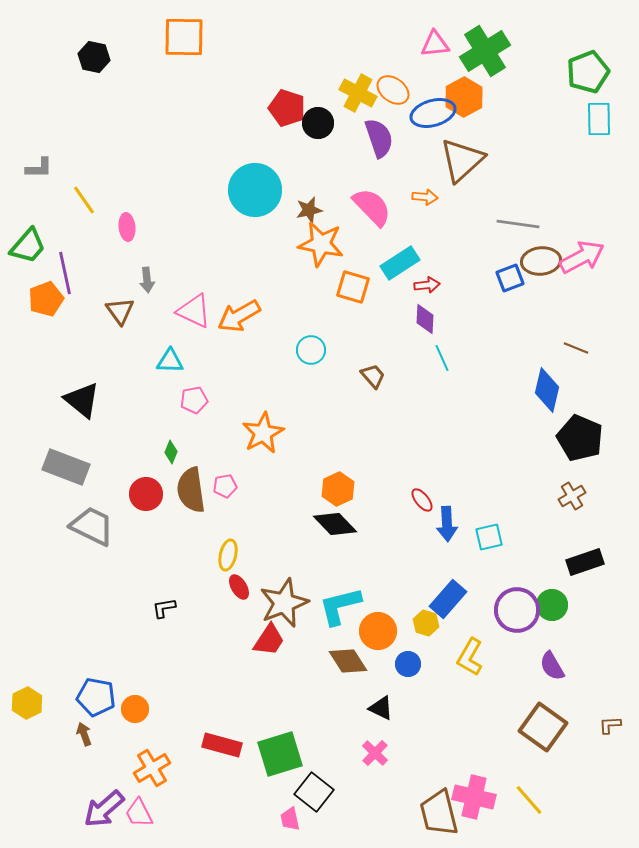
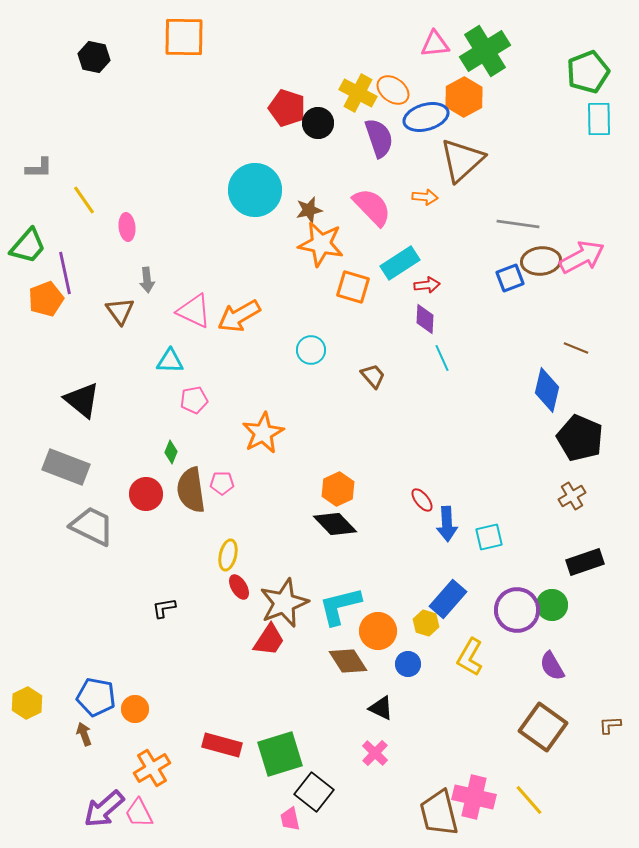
blue ellipse at (433, 113): moved 7 px left, 4 px down
pink pentagon at (225, 486): moved 3 px left, 3 px up; rotated 10 degrees clockwise
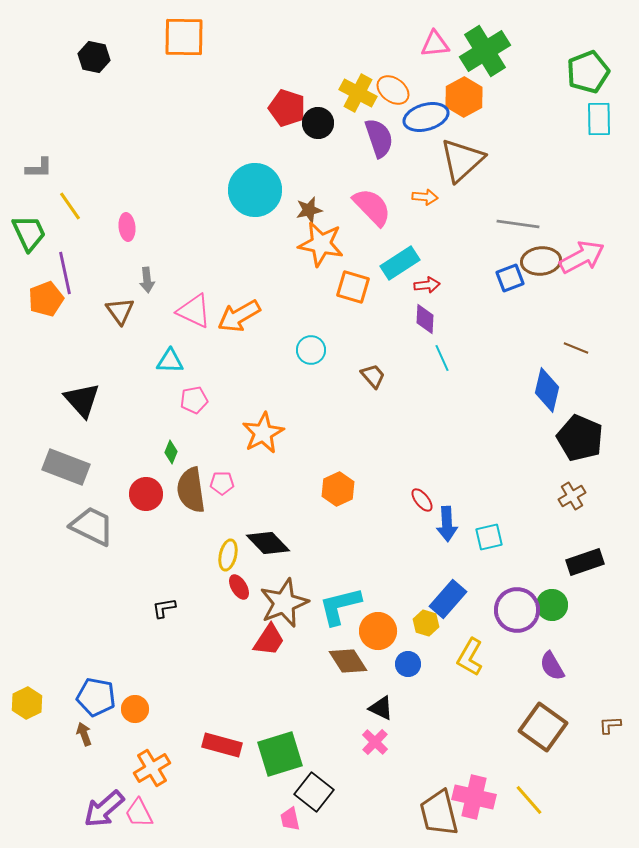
yellow line at (84, 200): moved 14 px left, 6 px down
green trapezoid at (28, 246): moved 1 px right, 13 px up; rotated 66 degrees counterclockwise
black triangle at (82, 400): rotated 9 degrees clockwise
black diamond at (335, 524): moved 67 px left, 19 px down
pink cross at (375, 753): moved 11 px up
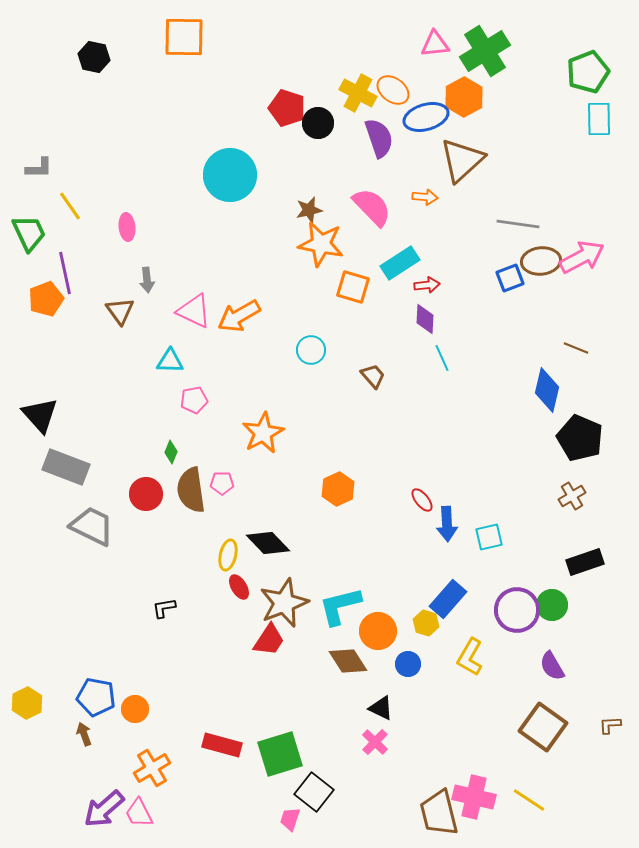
cyan circle at (255, 190): moved 25 px left, 15 px up
black triangle at (82, 400): moved 42 px left, 15 px down
yellow line at (529, 800): rotated 16 degrees counterclockwise
pink trapezoid at (290, 819): rotated 30 degrees clockwise
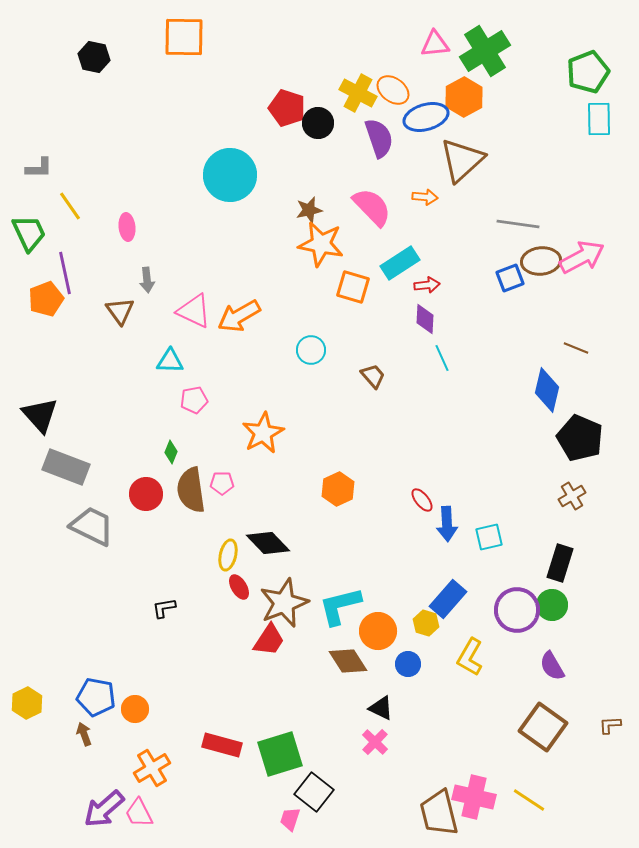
black rectangle at (585, 562): moved 25 px left, 1 px down; rotated 54 degrees counterclockwise
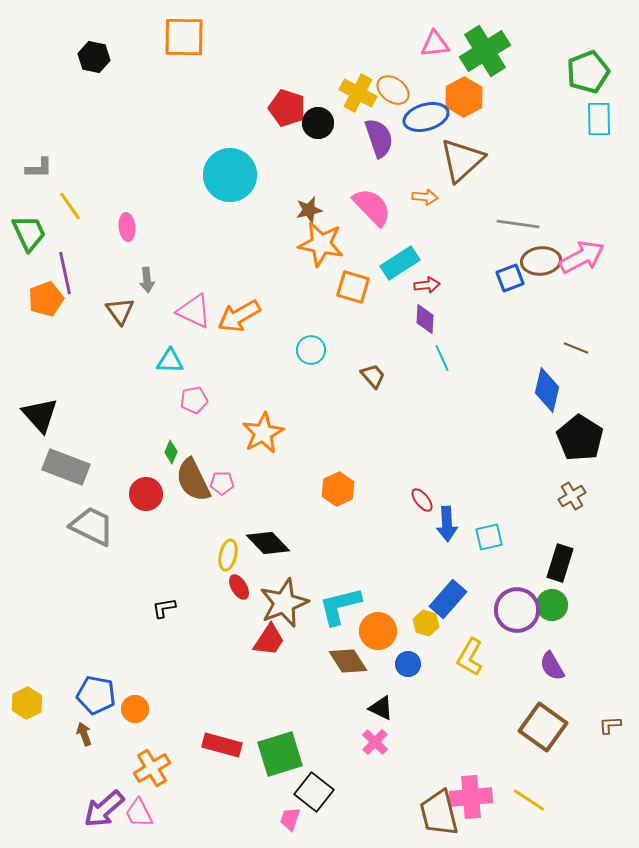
black pentagon at (580, 438): rotated 9 degrees clockwise
brown semicircle at (191, 490): moved 2 px right, 10 px up; rotated 18 degrees counterclockwise
blue pentagon at (96, 697): moved 2 px up
pink cross at (474, 797): moved 3 px left; rotated 18 degrees counterclockwise
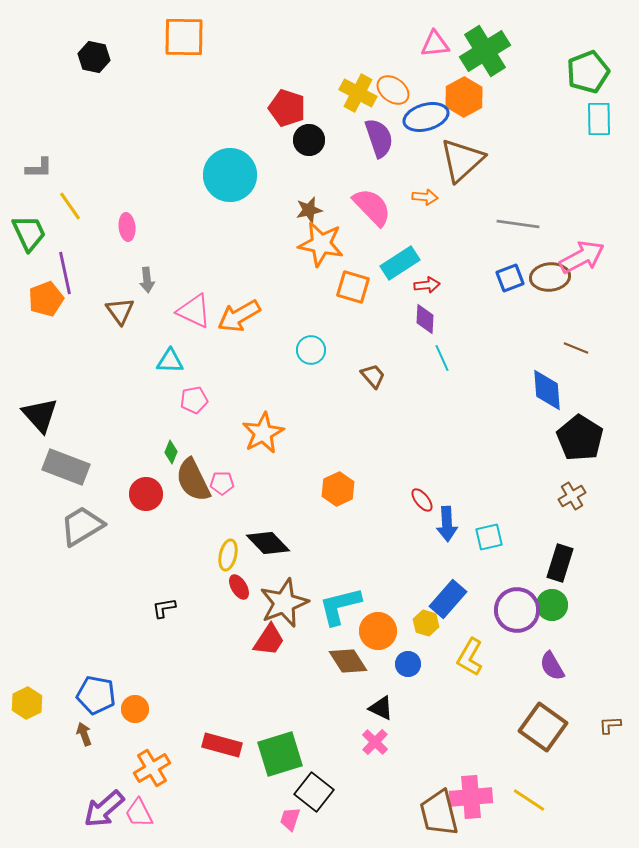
black circle at (318, 123): moved 9 px left, 17 px down
brown ellipse at (541, 261): moved 9 px right, 16 px down
blue diamond at (547, 390): rotated 18 degrees counterclockwise
gray trapezoid at (92, 526): moved 10 px left; rotated 57 degrees counterclockwise
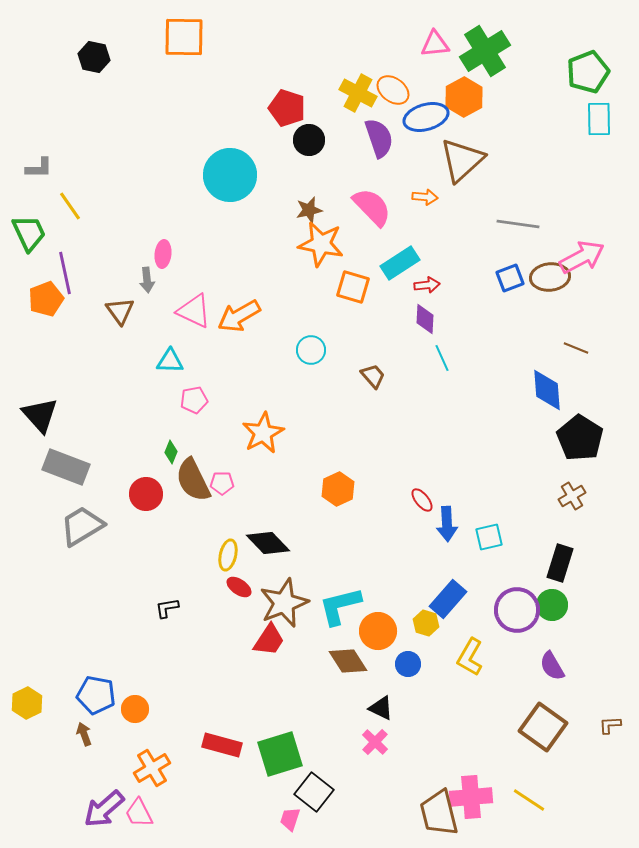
pink ellipse at (127, 227): moved 36 px right, 27 px down; rotated 12 degrees clockwise
red ellipse at (239, 587): rotated 25 degrees counterclockwise
black L-shape at (164, 608): moved 3 px right
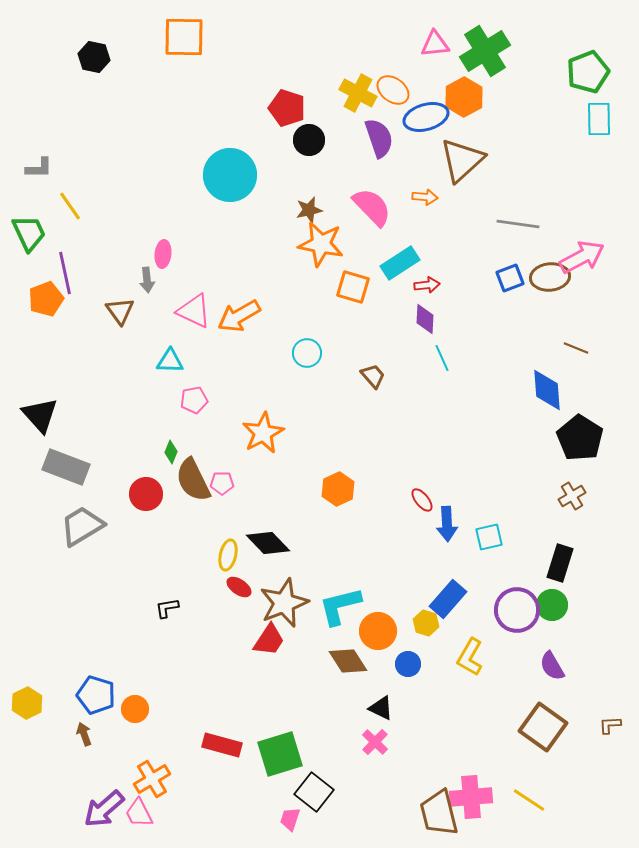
cyan circle at (311, 350): moved 4 px left, 3 px down
blue pentagon at (96, 695): rotated 6 degrees clockwise
orange cross at (152, 768): moved 11 px down
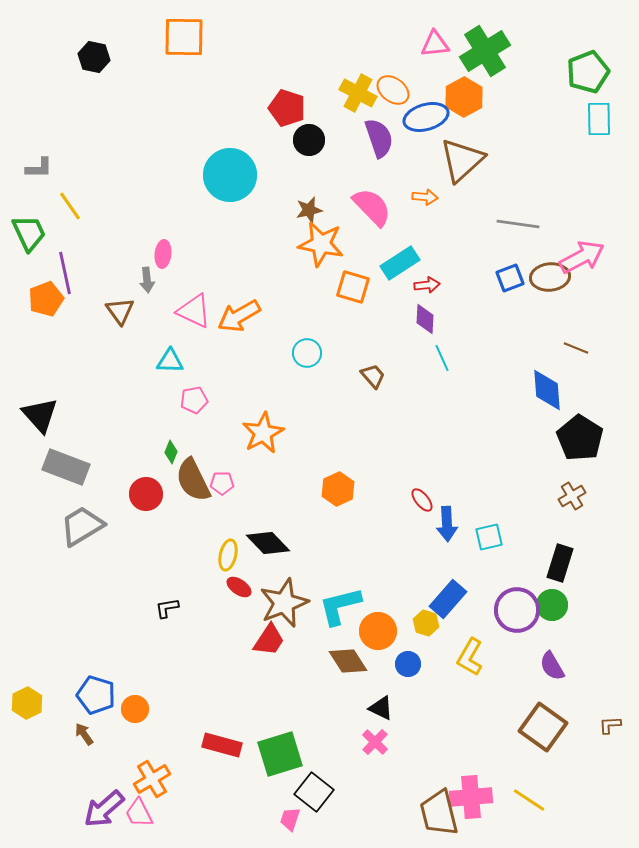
brown arrow at (84, 734): rotated 15 degrees counterclockwise
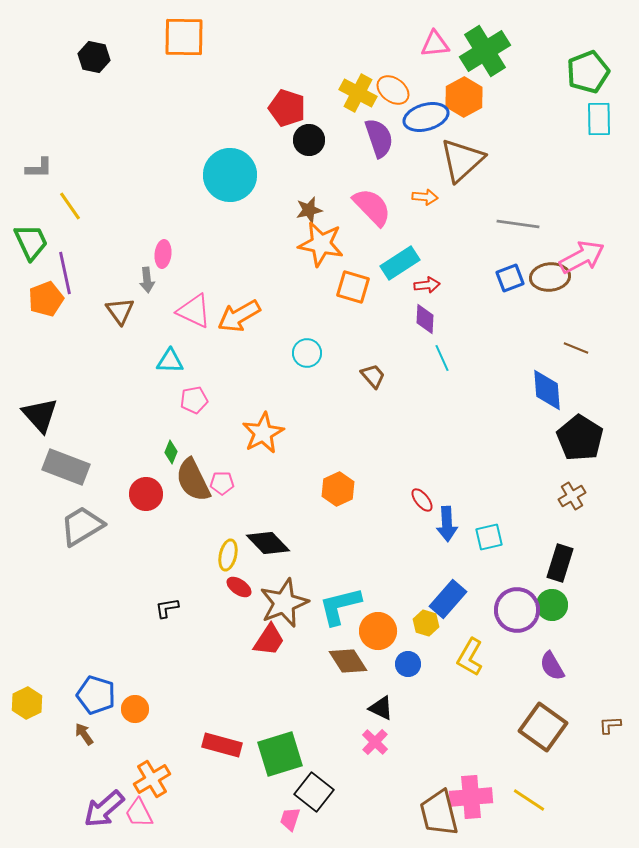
green trapezoid at (29, 233): moved 2 px right, 9 px down
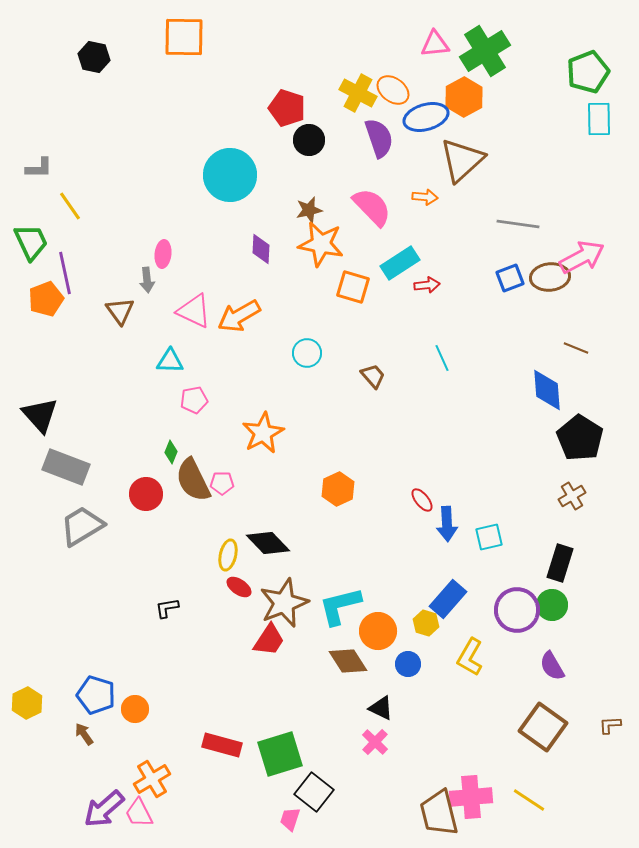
purple diamond at (425, 319): moved 164 px left, 70 px up
